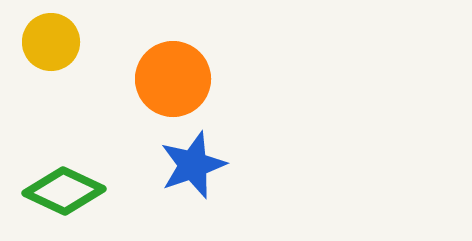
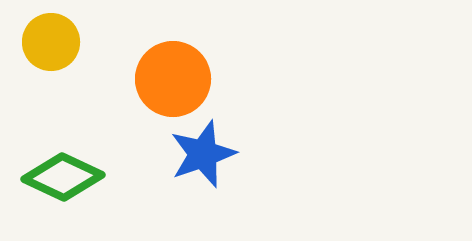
blue star: moved 10 px right, 11 px up
green diamond: moved 1 px left, 14 px up
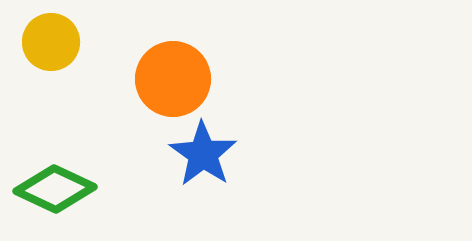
blue star: rotated 18 degrees counterclockwise
green diamond: moved 8 px left, 12 px down
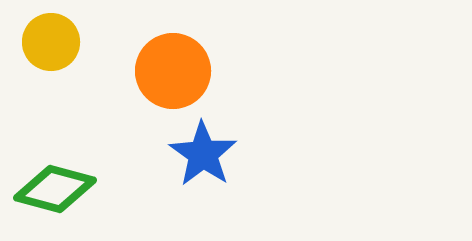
orange circle: moved 8 px up
green diamond: rotated 10 degrees counterclockwise
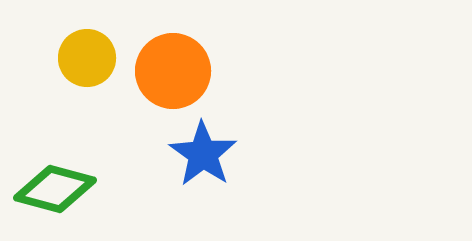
yellow circle: moved 36 px right, 16 px down
